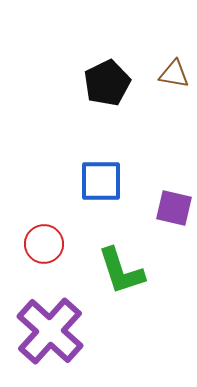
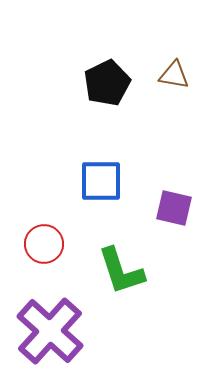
brown triangle: moved 1 px down
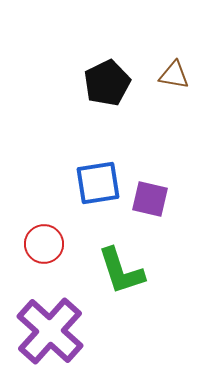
blue square: moved 3 px left, 2 px down; rotated 9 degrees counterclockwise
purple square: moved 24 px left, 9 px up
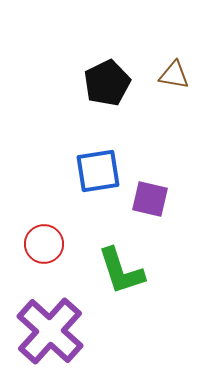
blue square: moved 12 px up
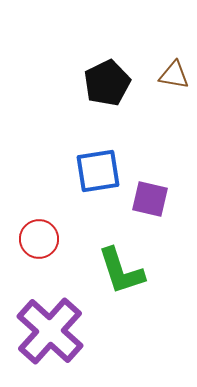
red circle: moved 5 px left, 5 px up
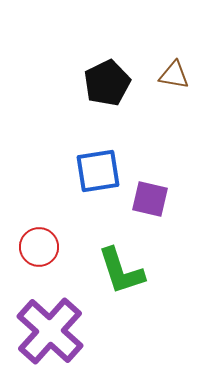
red circle: moved 8 px down
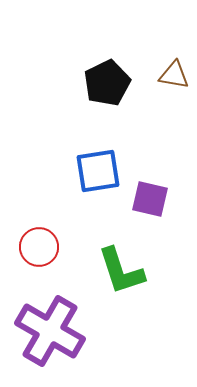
purple cross: rotated 12 degrees counterclockwise
